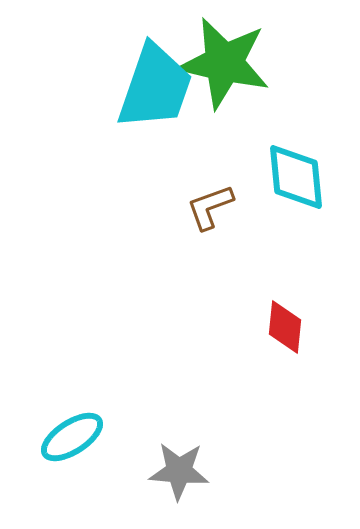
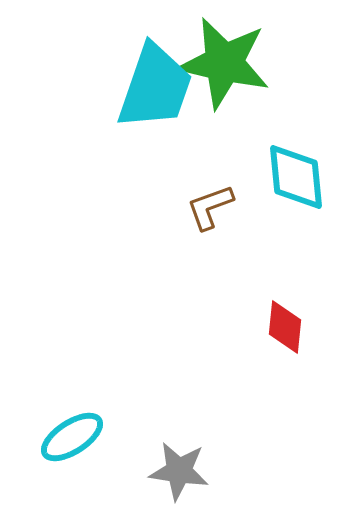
gray star: rotated 4 degrees clockwise
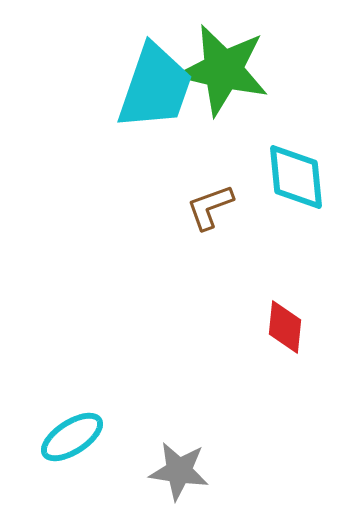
green star: moved 1 px left, 7 px down
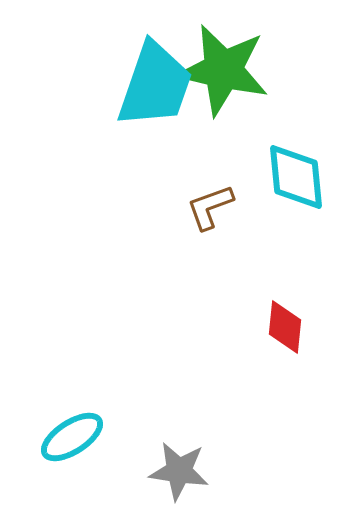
cyan trapezoid: moved 2 px up
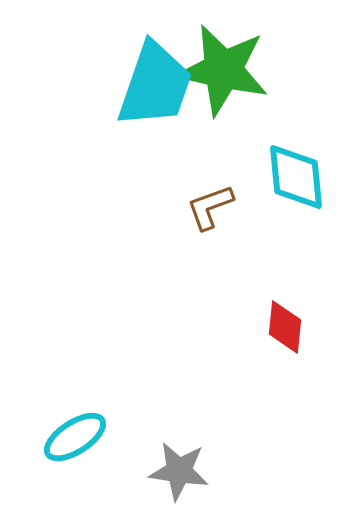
cyan ellipse: moved 3 px right
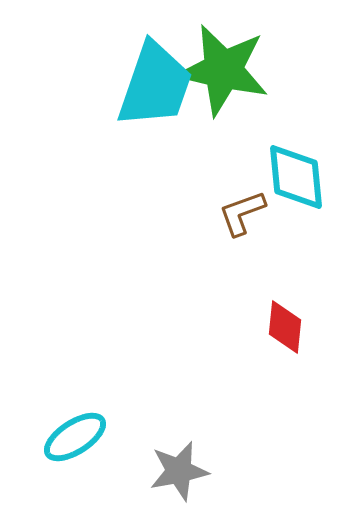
brown L-shape: moved 32 px right, 6 px down
gray star: rotated 20 degrees counterclockwise
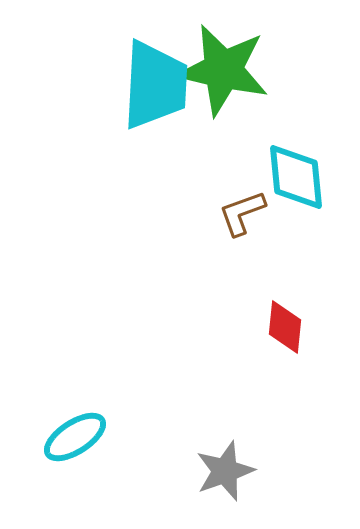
cyan trapezoid: rotated 16 degrees counterclockwise
gray star: moved 46 px right; rotated 8 degrees counterclockwise
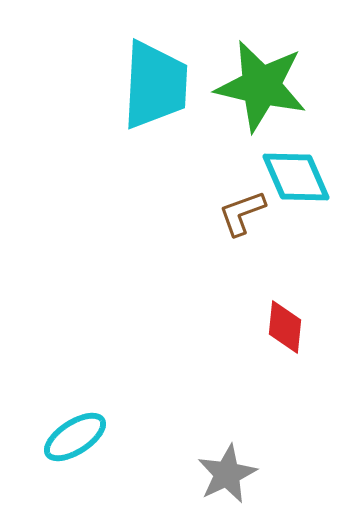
green star: moved 38 px right, 16 px down
cyan diamond: rotated 18 degrees counterclockwise
gray star: moved 2 px right, 3 px down; rotated 6 degrees counterclockwise
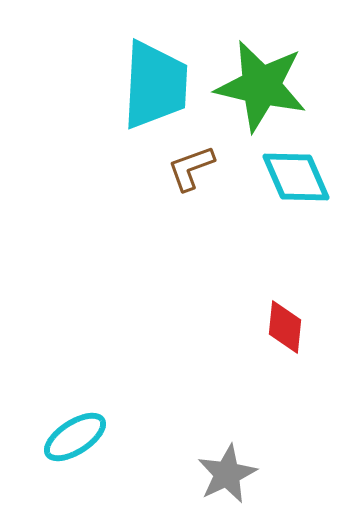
brown L-shape: moved 51 px left, 45 px up
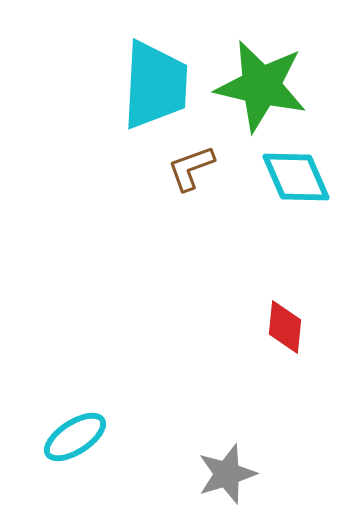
gray star: rotated 8 degrees clockwise
